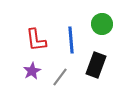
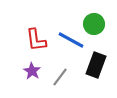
green circle: moved 8 px left
blue line: rotated 56 degrees counterclockwise
purple star: rotated 12 degrees counterclockwise
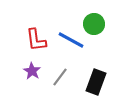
black rectangle: moved 17 px down
